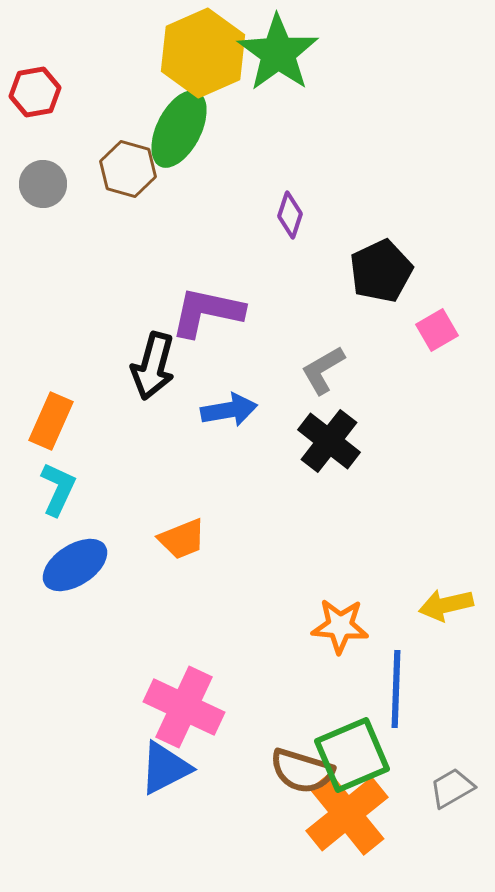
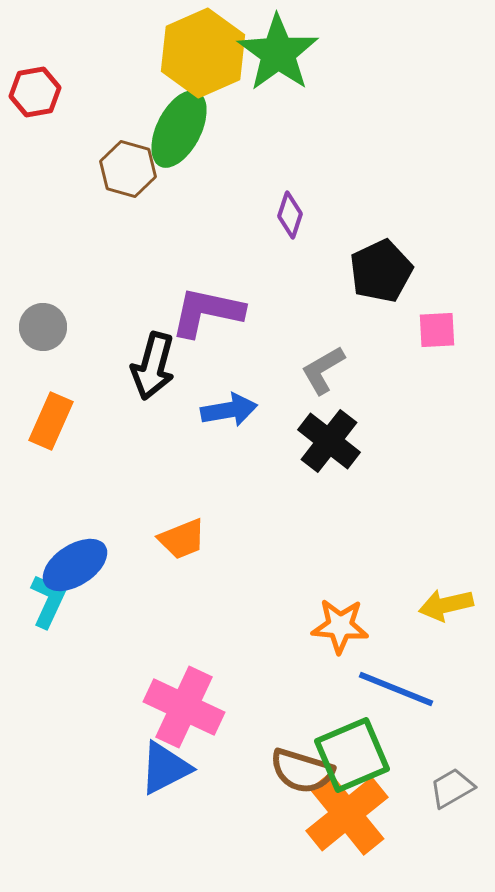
gray circle: moved 143 px down
pink square: rotated 27 degrees clockwise
cyan L-shape: moved 10 px left, 112 px down
blue line: rotated 70 degrees counterclockwise
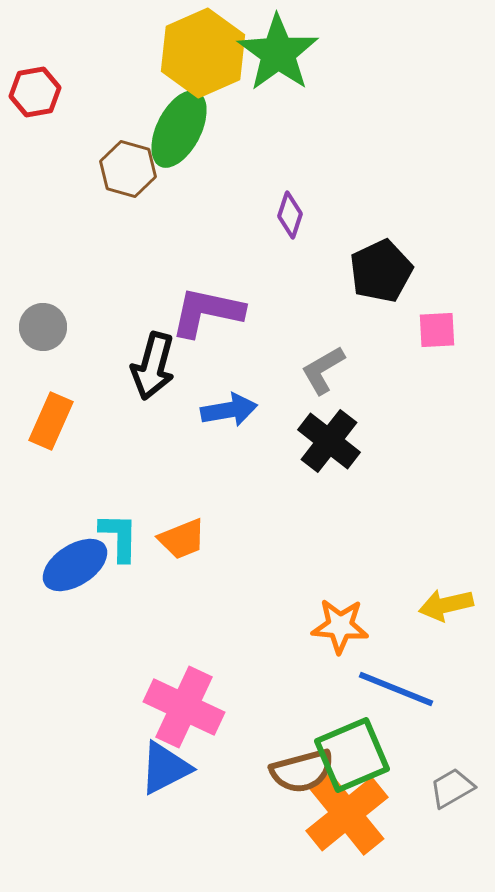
cyan L-shape: moved 71 px right, 64 px up; rotated 24 degrees counterclockwise
brown semicircle: rotated 32 degrees counterclockwise
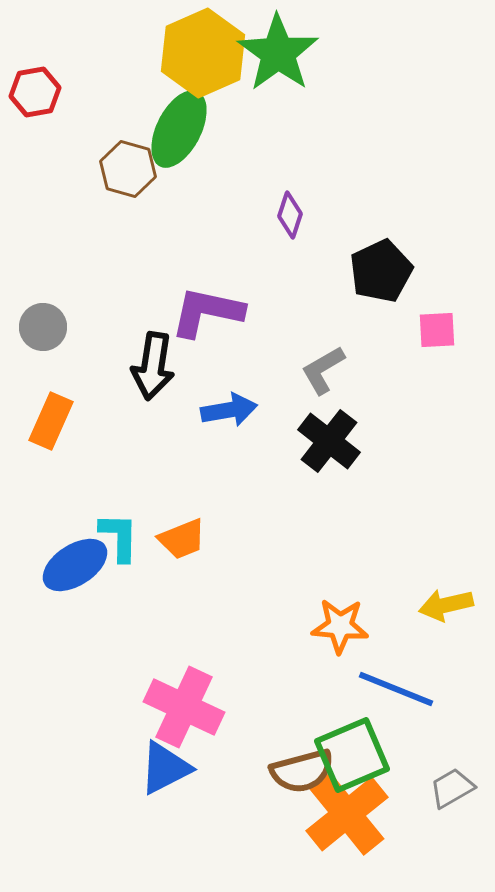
black arrow: rotated 6 degrees counterclockwise
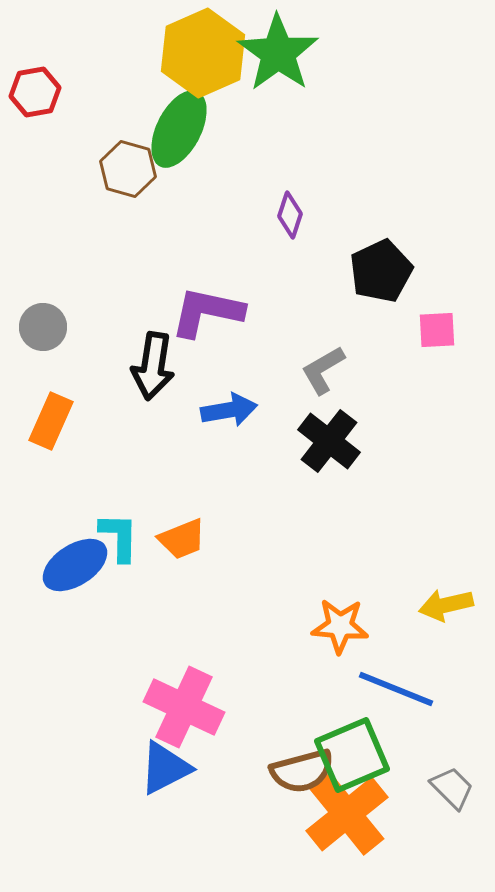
gray trapezoid: rotated 75 degrees clockwise
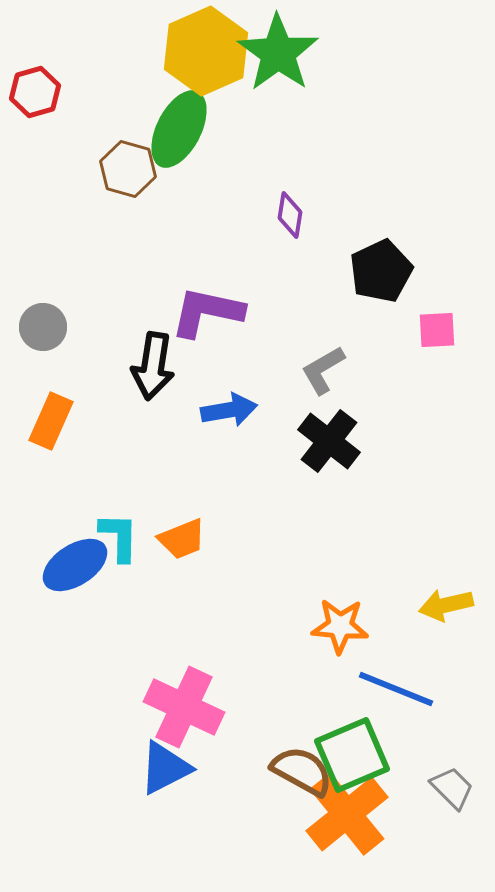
yellow hexagon: moved 3 px right, 2 px up
red hexagon: rotated 6 degrees counterclockwise
purple diamond: rotated 9 degrees counterclockwise
brown semicircle: rotated 136 degrees counterclockwise
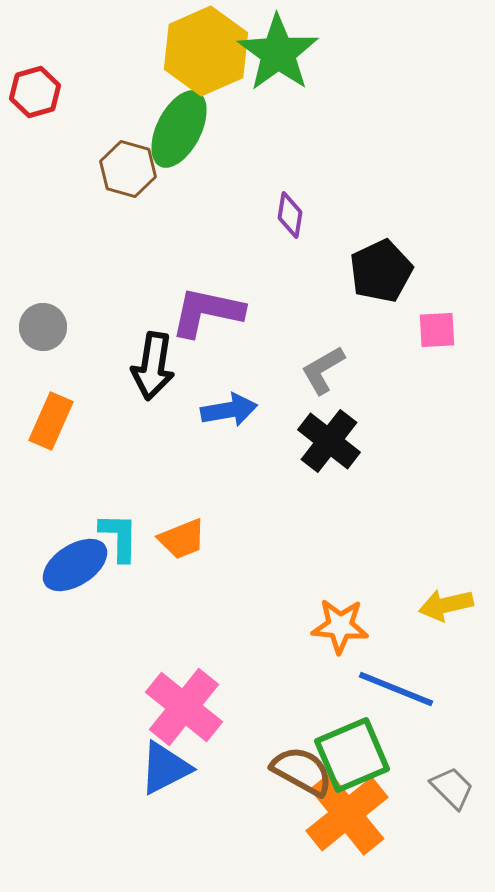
pink cross: rotated 14 degrees clockwise
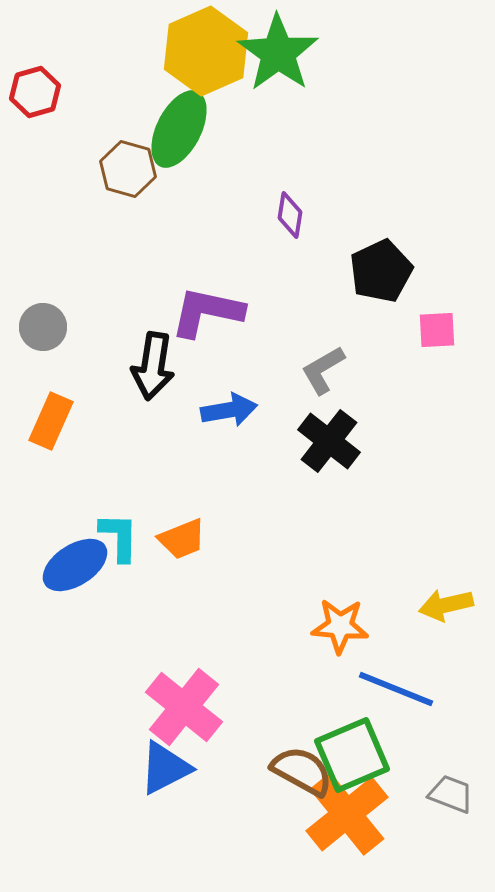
gray trapezoid: moved 1 px left, 6 px down; rotated 24 degrees counterclockwise
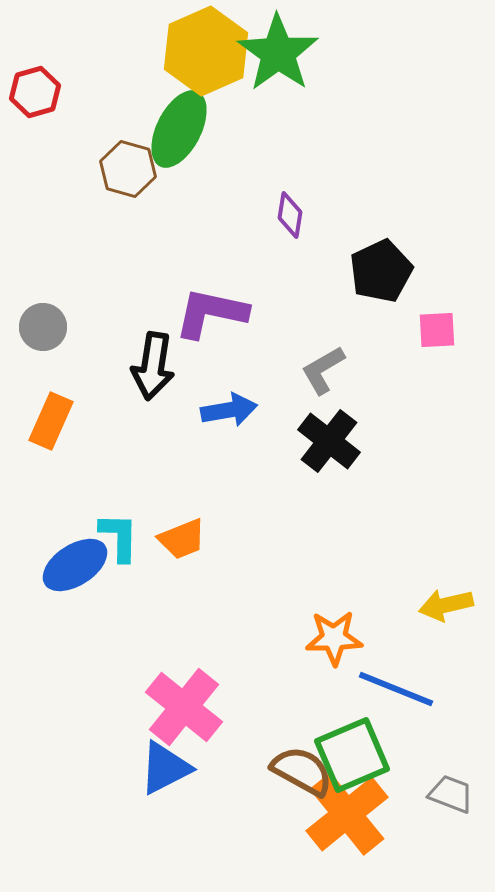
purple L-shape: moved 4 px right, 1 px down
orange star: moved 6 px left, 12 px down; rotated 6 degrees counterclockwise
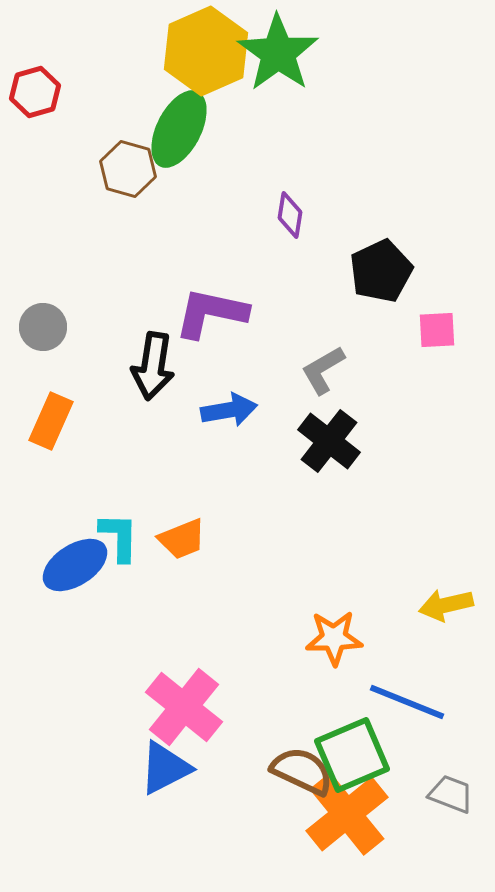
blue line: moved 11 px right, 13 px down
brown semicircle: rotated 4 degrees counterclockwise
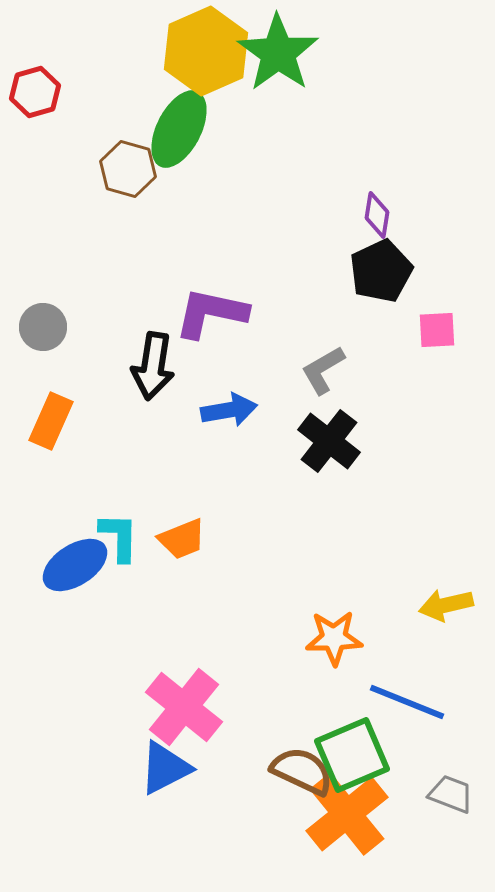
purple diamond: moved 87 px right
